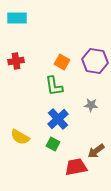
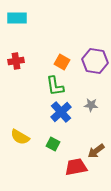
green L-shape: moved 1 px right
blue cross: moved 3 px right, 7 px up
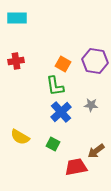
orange square: moved 1 px right, 2 px down
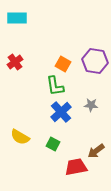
red cross: moved 1 px left, 1 px down; rotated 28 degrees counterclockwise
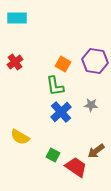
green square: moved 11 px down
red trapezoid: rotated 45 degrees clockwise
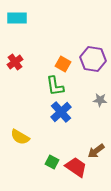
purple hexagon: moved 2 px left, 2 px up
gray star: moved 9 px right, 5 px up
green square: moved 1 px left, 7 px down
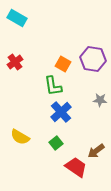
cyan rectangle: rotated 30 degrees clockwise
green L-shape: moved 2 px left
green square: moved 4 px right, 19 px up; rotated 24 degrees clockwise
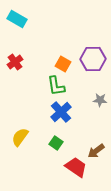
cyan rectangle: moved 1 px down
purple hexagon: rotated 10 degrees counterclockwise
green L-shape: moved 3 px right
yellow semicircle: rotated 96 degrees clockwise
green square: rotated 16 degrees counterclockwise
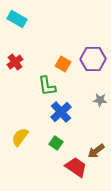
green L-shape: moved 9 px left
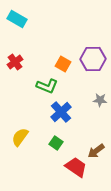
green L-shape: rotated 60 degrees counterclockwise
